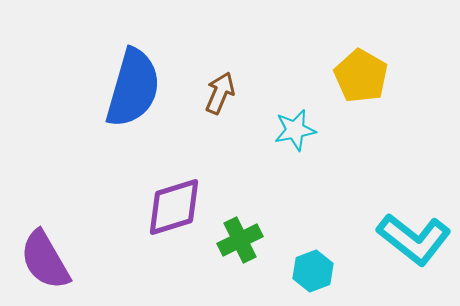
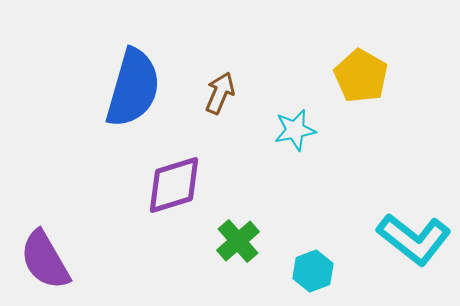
purple diamond: moved 22 px up
green cross: moved 2 px left, 1 px down; rotated 15 degrees counterclockwise
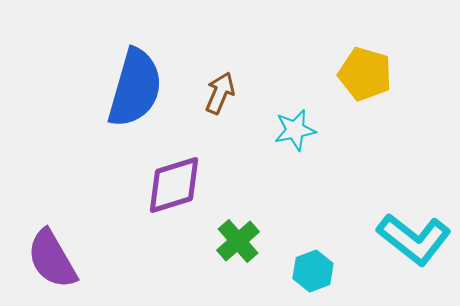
yellow pentagon: moved 4 px right, 2 px up; rotated 14 degrees counterclockwise
blue semicircle: moved 2 px right
purple semicircle: moved 7 px right, 1 px up
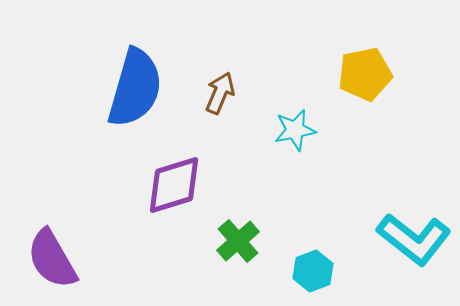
yellow pentagon: rotated 28 degrees counterclockwise
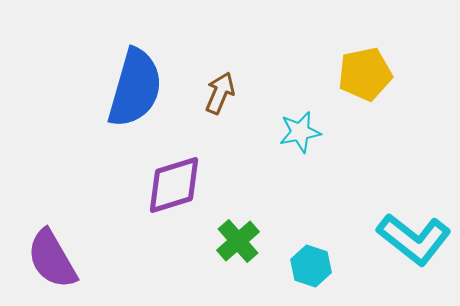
cyan star: moved 5 px right, 2 px down
cyan hexagon: moved 2 px left, 5 px up; rotated 21 degrees counterclockwise
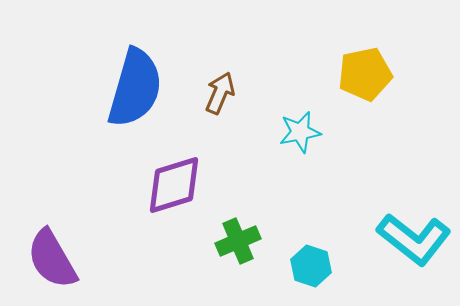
green cross: rotated 18 degrees clockwise
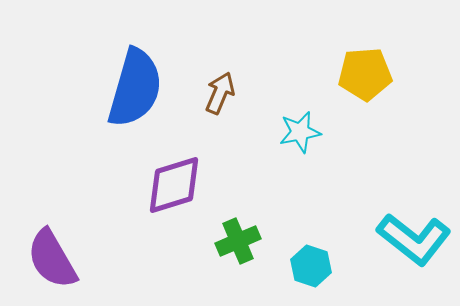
yellow pentagon: rotated 8 degrees clockwise
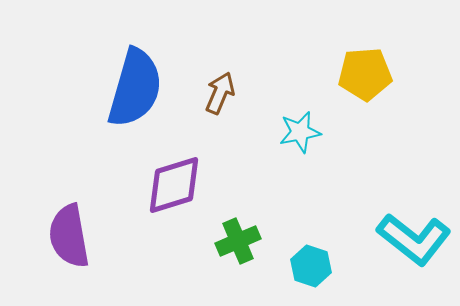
purple semicircle: moved 17 px right, 23 px up; rotated 20 degrees clockwise
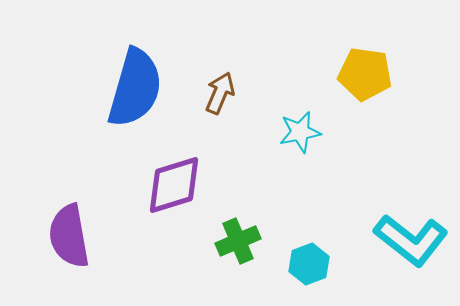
yellow pentagon: rotated 12 degrees clockwise
cyan L-shape: moved 3 px left, 1 px down
cyan hexagon: moved 2 px left, 2 px up; rotated 21 degrees clockwise
